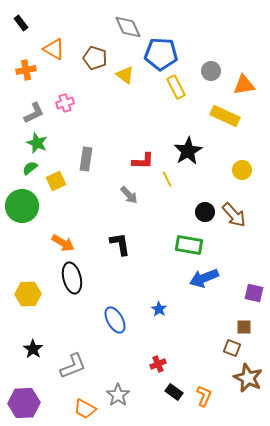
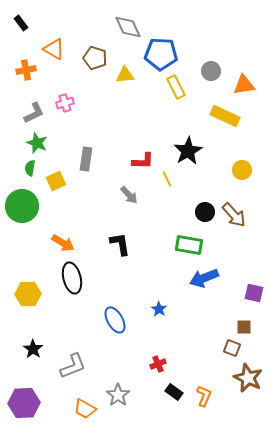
yellow triangle at (125, 75): rotated 42 degrees counterclockwise
green semicircle at (30, 168): rotated 42 degrees counterclockwise
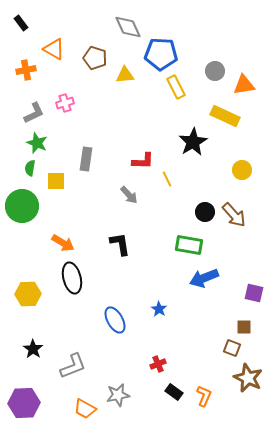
gray circle at (211, 71): moved 4 px right
black star at (188, 151): moved 5 px right, 9 px up
yellow square at (56, 181): rotated 24 degrees clockwise
gray star at (118, 395): rotated 25 degrees clockwise
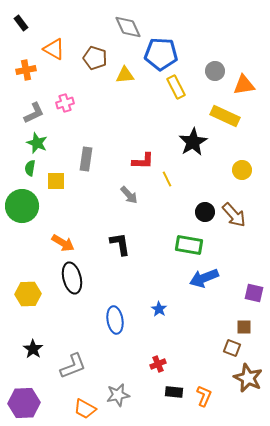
blue ellipse at (115, 320): rotated 20 degrees clockwise
black rectangle at (174, 392): rotated 30 degrees counterclockwise
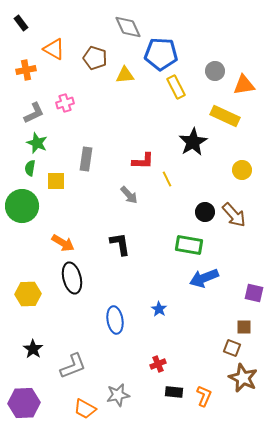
brown star at (248, 378): moved 5 px left
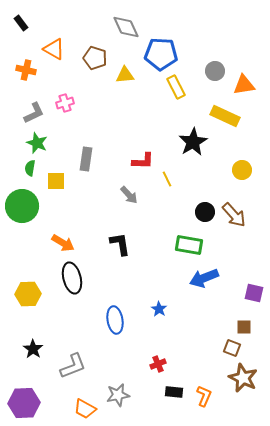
gray diamond at (128, 27): moved 2 px left
orange cross at (26, 70): rotated 24 degrees clockwise
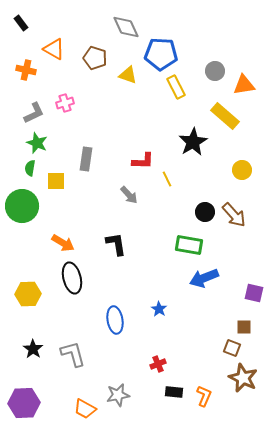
yellow triangle at (125, 75): moved 3 px right; rotated 24 degrees clockwise
yellow rectangle at (225, 116): rotated 16 degrees clockwise
black L-shape at (120, 244): moved 4 px left
gray L-shape at (73, 366): moved 12 px up; rotated 84 degrees counterclockwise
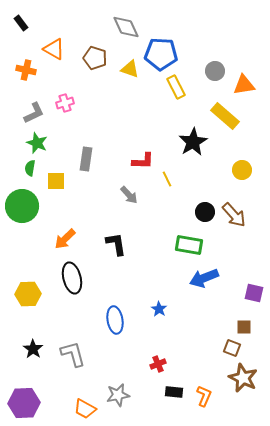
yellow triangle at (128, 75): moved 2 px right, 6 px up
orange arrow at (63, 243): moved 2 px right, 4 px up; rotated 105 degrees clockwise
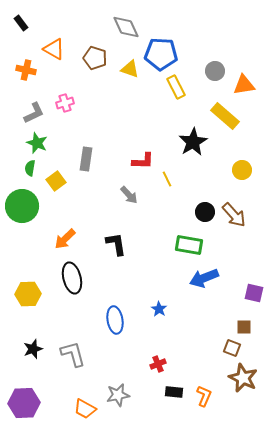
yellow square at (56, 181): rotated 36 degrees counterclockwise
black star at (33, 349): rotated 18 degrees clockwise
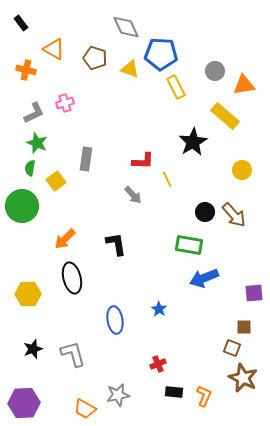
gray arrow at (129, 195): moved 4 px right
purple square at (254, 293): rotated 18 degrees counterclockwise
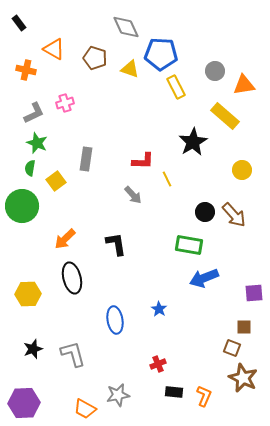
black rectangle at (21, 23): moved 2 px left
